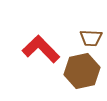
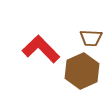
brown hexagon: rotated 12 degrees counterclockwise
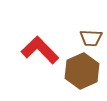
red L-shape: moved 1 px left, 1 px down
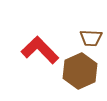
brown hexagon: moved 2 px left
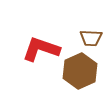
red L-shape: moved 1 px right, 1 px up; rotated 27 degrees counterclockwise
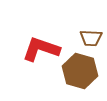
brown hexagon: rotated 20 degrees counterclockwise
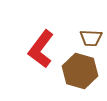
red L-shape: rotated 72 degrees counterclockwise
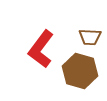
brown trapezoid: moved 1 px left, 1 px up
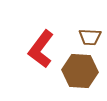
brown hexagon: rotated 12 degrees counterclockwise
